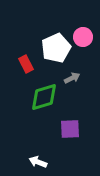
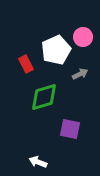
white pentagon: moved 2 px down
gray arrow: moved 8 px right, 4 px up
purple square: rotated 15 degrees clockwise
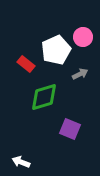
red rectangle: rotated 24 degrees counterclockwise
purple square: rotated 10 degrees clockwise
white arrow: moved 17 px left
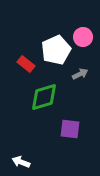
purple square: rotated 15 degrees counterclockwise
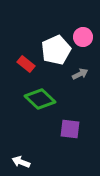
green diamond: moved 4 px left, 2 px down; rotated 60 degrees clockwise
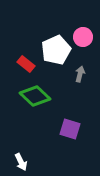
gray arrow: rotated 49 degrees counterclockwise
green diamond: moved 5 px left, 3 px up
purple square: rotated 10 degrees clockwise
white arrow: rotated 138 degrees counterclockwise
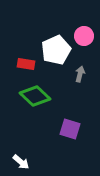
pink circle: moved 1 px right, 1 px up
red rectangle: rotated 30 degrees counterclockwise
white arrow: rotated 24 degrees counterclockwise
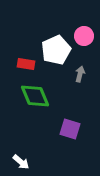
green diamond: rotated 24 degrees clockwise
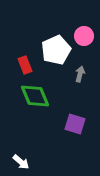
red rectangle: moved 1 px left, 1 px down; rotated 60 degrees clockwise
purple square: moved 5 px right, 5 px up
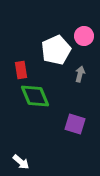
red rectangle: moved 4 px left, 5 px down; rotated 12 degrees clockwise
